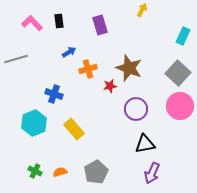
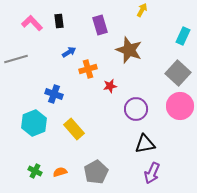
brown star: moved 18 px up
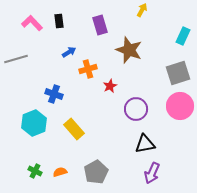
gray square: rotated 30 degrees clockwise
red star: rotated 16 degrees counterclockwise
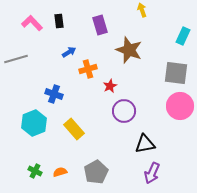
yellow arrow: rotated 48 degrees counterclockwise
gray square: moved 2 px left; rotated 25 degrees clockwise
purple circle: moved 12 px left, 2 px down
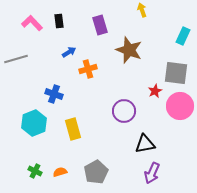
red star: moved 45 px right, 5 px down
yellow rectangle: moved 1 px left; rotated 25 degrees clockwise
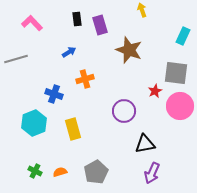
black rectangle: moved 18 px right, 2 px up
orange cross: moved 3 px left, 10 px down
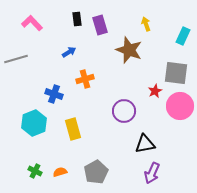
yellow arrow: moved 4 px right, 14 px down
